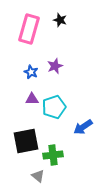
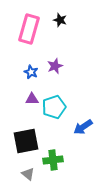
green cross: moved 5 px down
gray triangle: moved 10 px left, 2 px up
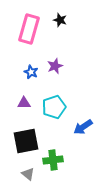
purple triangle: moved 8 px left, 4 px down
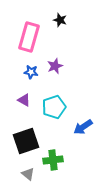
pink rectangle: moved 8 px down
blue star: rotated 16 degrees counterclockwise
purple triangle: moved 3 px up; rotated 32 degrees clockwise
black square: rotated 8 degrees counterclockwise
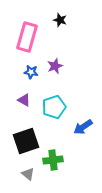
pink rectangle: moved 2 px left
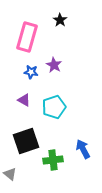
black star: rotated 16 degrees clockwise
purple star: moved 1 px left, 1 px up; rotated 21 degrees counterclockwise
blue arrow: moved 22 px down; rotated 96 degrees clockwise
gray triangle: moved 18 px left
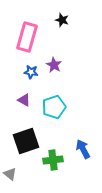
black star: moved 2 px right; rotated 16 degrees counterclockwise
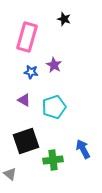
black star: moved 2 px right, 1 px up
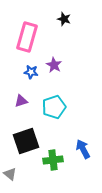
purple triangle: moved 3 px left, 1 px down; rotated 48 degrees counterclockwise
